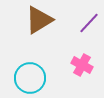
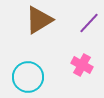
cyan circle: moved 2 px left, 1 px up
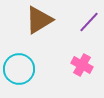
purple line: moved 1 px up
cyan circle: moved 9 px left, 8 px up
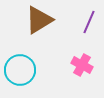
purple line: rotated 20 degrees counterclockwise
cyan circle: moved 1 px right, 1 px down
